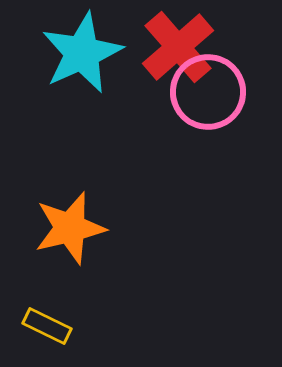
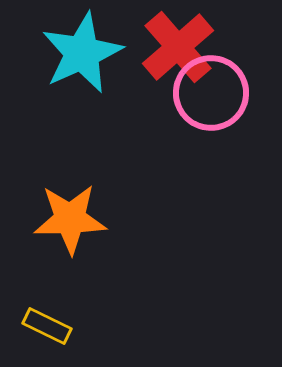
pink circle: moved 3 px right, 1 px down
orange star: moved 9 px up; rotated 12 degrees clockwise
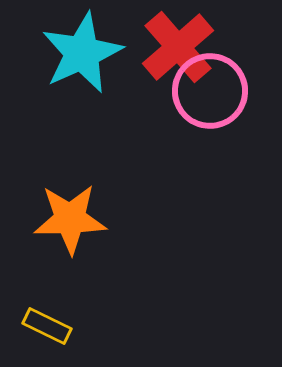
pink circle: moved 1 px left, 2 px up
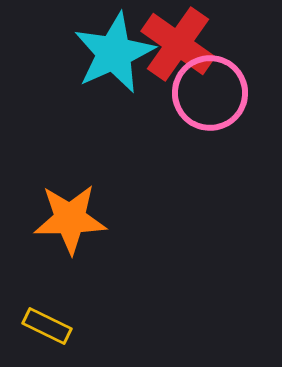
red cross: moved 3 px up; rotated 14 degrees counterclockwise
cyan star: moved 32 px right
pink circle: moved 2 px down
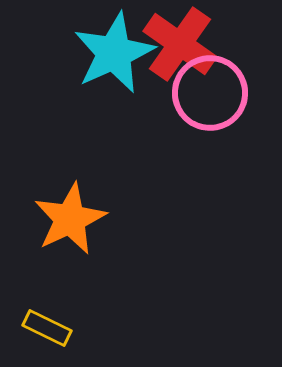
red cross: moved 2 px right
orange star: rotated 24 degrees counterclockwise
yellow rectangle: moved 2 px down
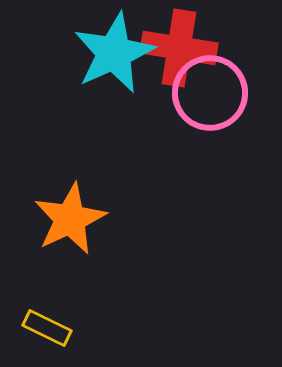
red cross: moved 1 px left, 4 px down; rotated 26 degrees counterclockwise
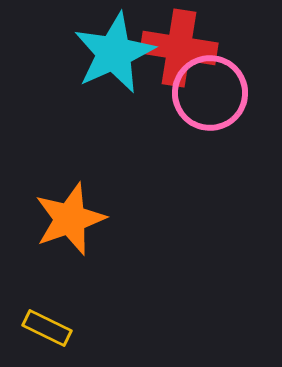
orange star: rotated 6 degrees clockwise
